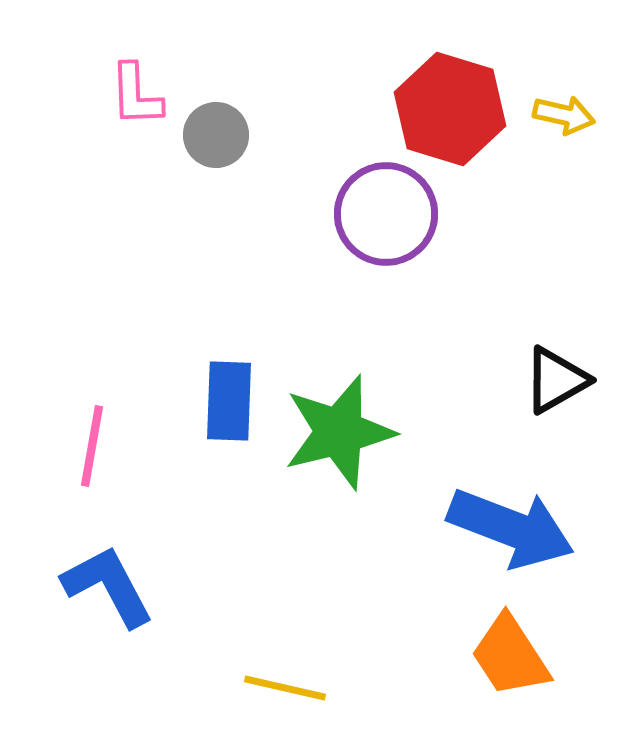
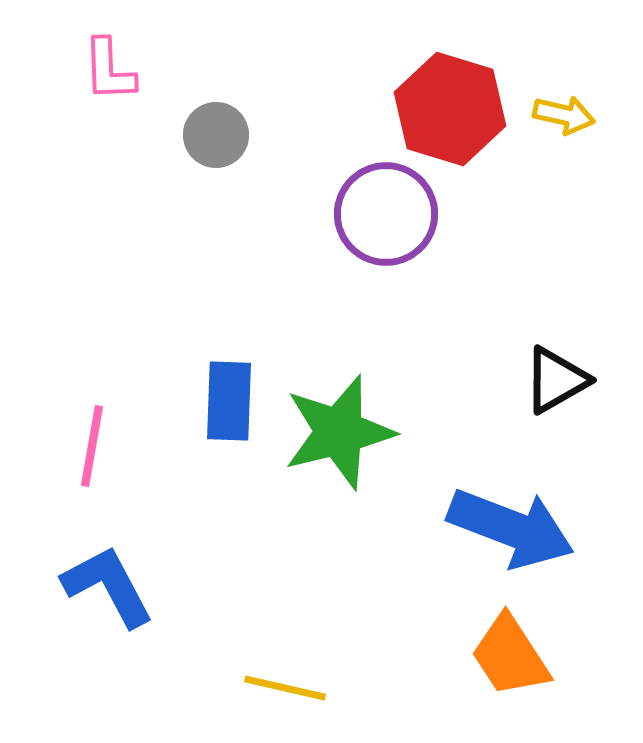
pink L-shape: moved 27 px left, 25 px up
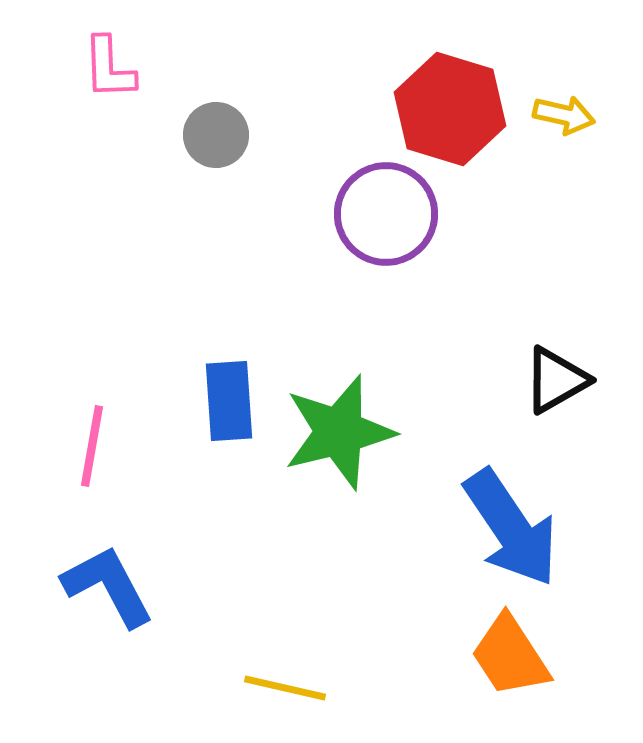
pink L-shape: moved 2 px up
blue rectangle: rotated 6 degrees counterclockwise
blue arrow: rotated 35 degrees clockwise
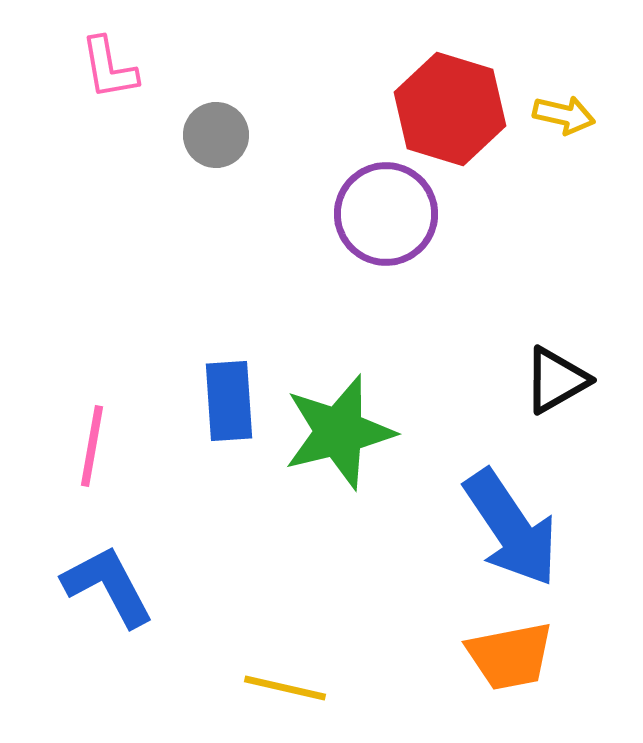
pink L-shape: rotated 8 degrees counterclockwise
orange trapezoid: rotated 68 degrees counterclockwise
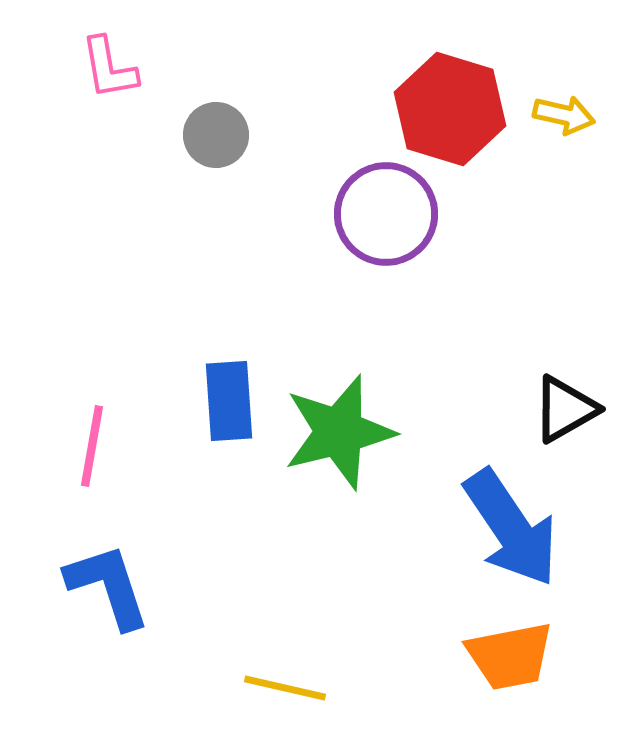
black triangle: moved 9 px right, 29 px down
blue L-shape: rotated 10 degrees clockwise
